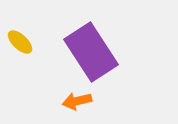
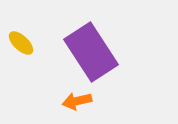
yellow ellipse: moved 1 px right, 1 px down
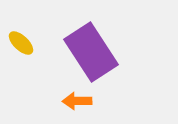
orange arrow: rotated 12 degrees clockwise
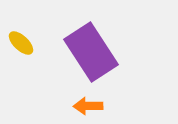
orange arrow: moved 11 px right, 5 px down
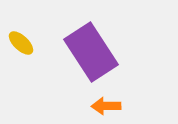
orange arrow: moved 18 px right
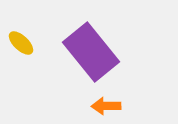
purple rectangle: rotated 6 degrees counterclockwise
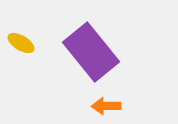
yellow ellipse: rotated 12 degrees counterclockwise
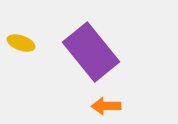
yellow ellipse: rotated 12 degrees counterclockwise
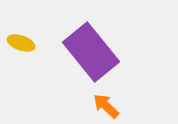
orange arrow: rotated 44 degrees clockwise
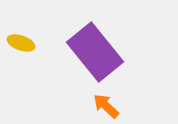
purple rectangle: moved 4 px right
